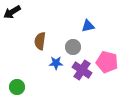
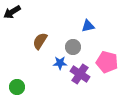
brown semicircle: rotated 24 degrees clockwise
blue star: moved 4 px right
purple cross: moved 2 px left, 4 px down
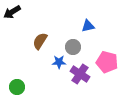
blue star: moved 1 px left, 1 px up
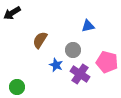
black arrow: moved 1 px down
brown semicircle: moved 1 px up
gray circle: moved 3 px down
blue star: moved 3 px left, 3 px down; rotated 24 degrees clockwise
